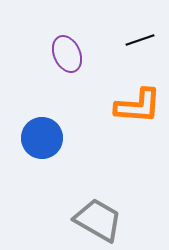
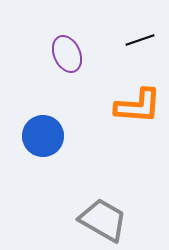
blue circle: moved 1 px right, 2 px up
gray trapezoid: moved 5 px right
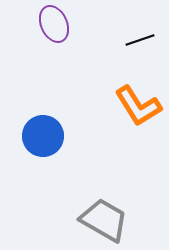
purple ellipse: moved 13 px left, 30 px up
orange L-shape: rotated 54 degrees clockwise
gray trapezoid: moved 1 px right
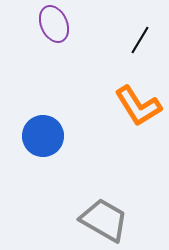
black line: rotated 40 degrees counterclockwise
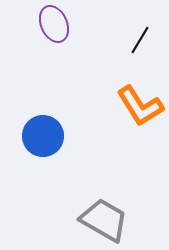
orange L-shape: moved 2 px right
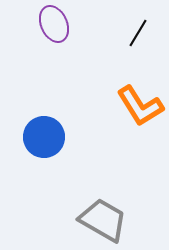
black line: moved 2 px left, 7 px up
blue circle: moved 1 px right, 1 px down
gray trapezoid: moved 1 px left
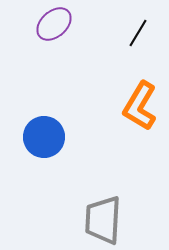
purple ellipse: rotated 72 degrees clockwise
orange L-shape: rotated 63 degrees clockwise
gray trapezoid: rotated 117 degrees counterclockwise
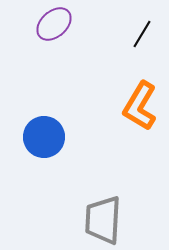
black line: moved 4 px right, 1 px down
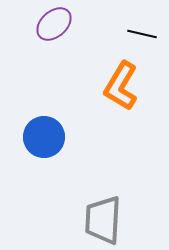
black line: rotated 72 degrees clockwise
orange L-shape: moved 19 px left, 20 px up
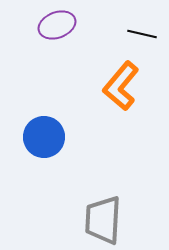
purple ellipse: moved 3 px right, 1 px down; rotated 21 degrees clockwise
orange L-shape: rotated 9 degrees clockwise
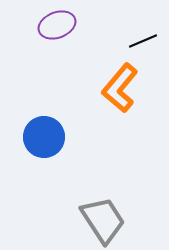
black line: moved 1 px right, 7 px down; rotated 36 degrees counterclockwise
orange L-shape: moved 1 px left, 2 px down
gray trapezoid: rotated 144 degrees clockwise
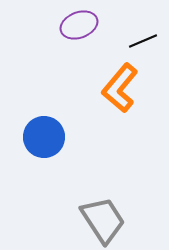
purple ellipse: moved 22 px right
